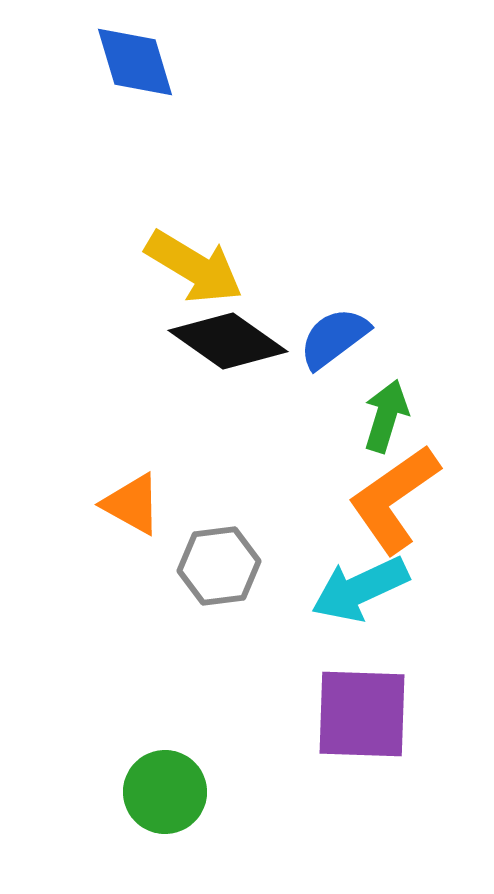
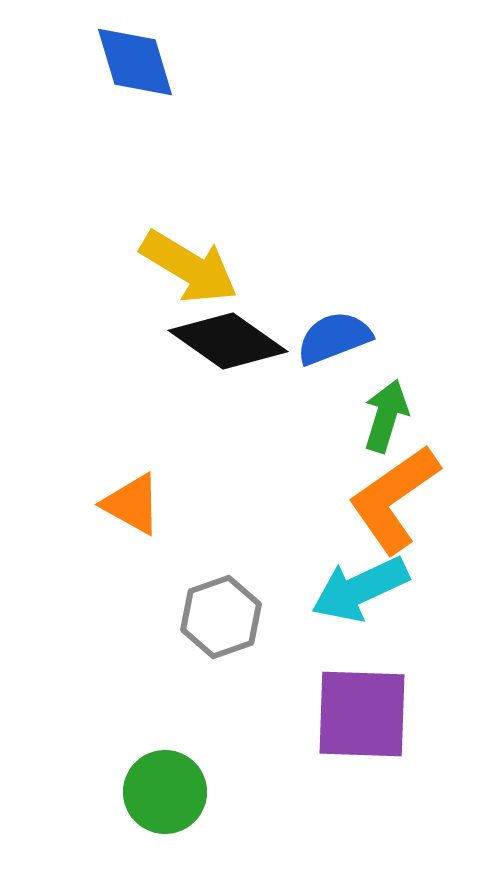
yellow arrow: moved 5 px left
blue semicircle: rotated 16 degrees clockwise
gray hexagon: moved 2 px right, 51 px down; rotated 12 degrees counterclockwise
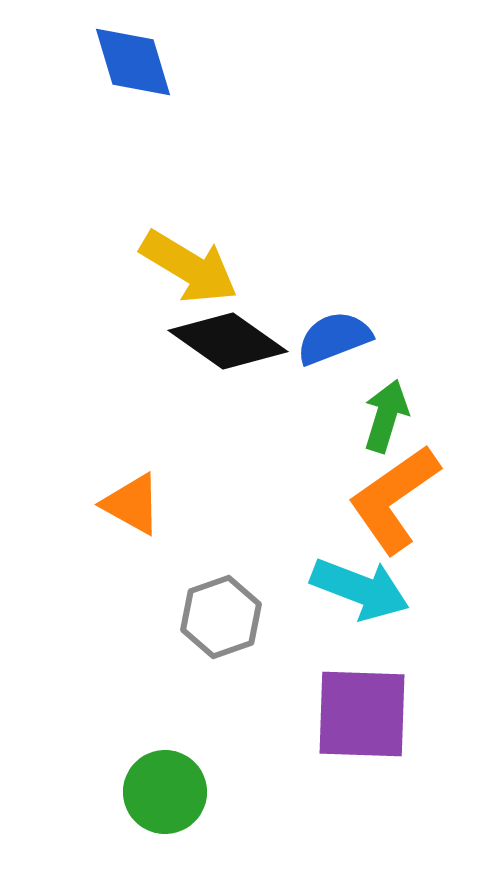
blue diamond: moved 2 px left
cyan arrow: rotated 134 degrees counterclockwise
